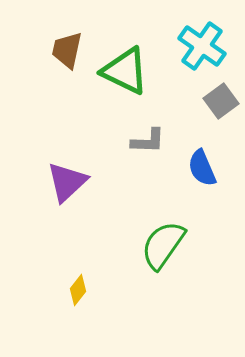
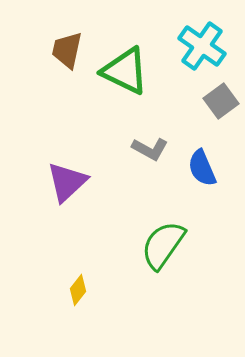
gray L-shape: moved 2 px right, 8 px down; rotated 27 degrees clockwise
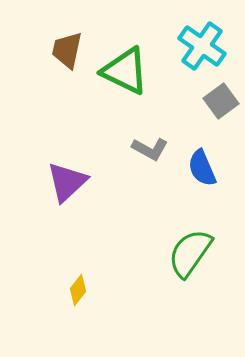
green semicircle: moved 27 px right, 8 px down
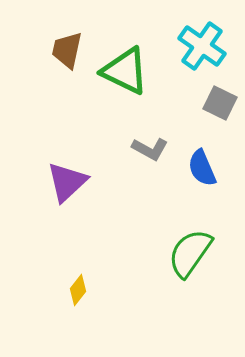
gray square: moved 1 px left, 2 px down; rotated 28 degrees counterclockwise
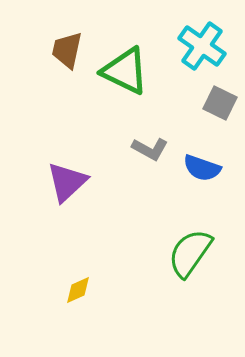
blue semicircle: rotated 48 degrees counterclockwise
yellow diamond: rotated 28 degrees clockwise
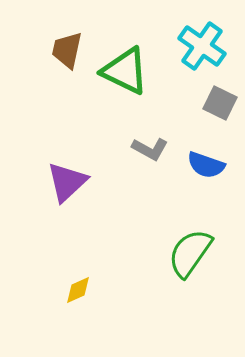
blue semicircle: moved 4 px right, 3 px up
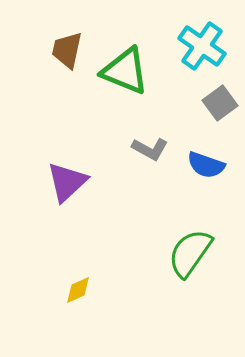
green triangle: rotated 4 degrees counterclockwise
gray square: rotated 28 degrees clockwise
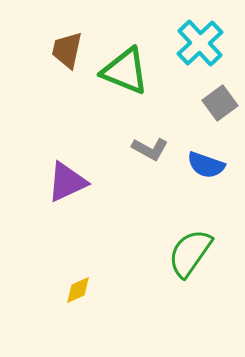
cyan cross: moved 2 px left, 3 px up; rotated 12 degrees clockwise
purple triangle: rotated 18 degrees clockwise
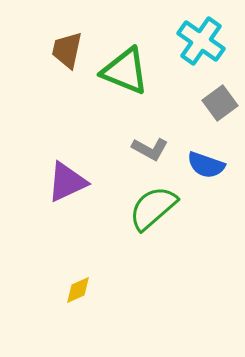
cyan cross: moved 1 px right, 2 px up; rotated 12 degrees counterclockwise
green semicircle: moved 37 px left, 45 px up; rotated 14 degrees clockwise
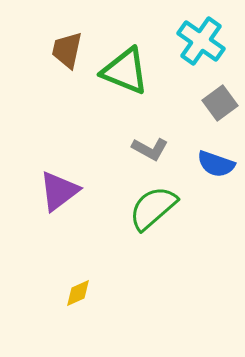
blue semicircle: moved 10 px right, 1 px up
purple triangle: moved 8 px left, 9 px down; rotated 12 degrees counterclockwise
yellow diamond: moved 3 px down
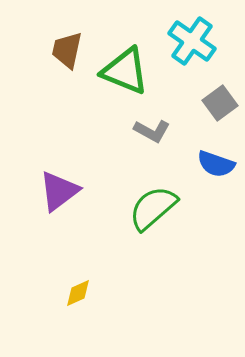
cyan cross: moved 9 px left
gray L-shape: moved 2 px right, 18 px up
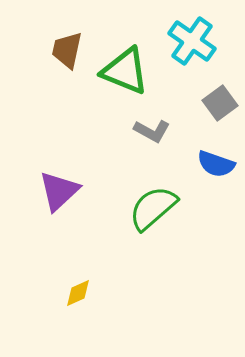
purple triangle: rotated 6 degrees counterclockwise
